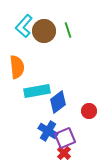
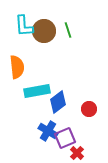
cyan L-shape: rotated 45 degrees counterclockwise
red circle: moved 2 px up
red cross: moved 13 px right
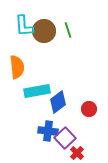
blue cross: rotated 24 degrees counterclockwise
purple square: rotated 20 degrees counterclockwise
